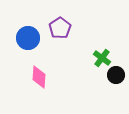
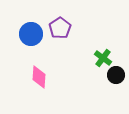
blue circle: moved 3 px right, 4 px up
green cross: moved 1 px right
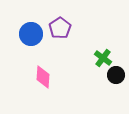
pink diamond: moved 4 px right
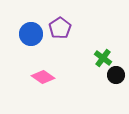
pink diamond: rotated 60 degrees counterclockwise
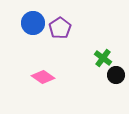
blue circle: moved 2 px right, 11 px up
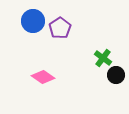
blue circle: moved 2 px up
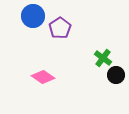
blue circle: moved 5 px up
